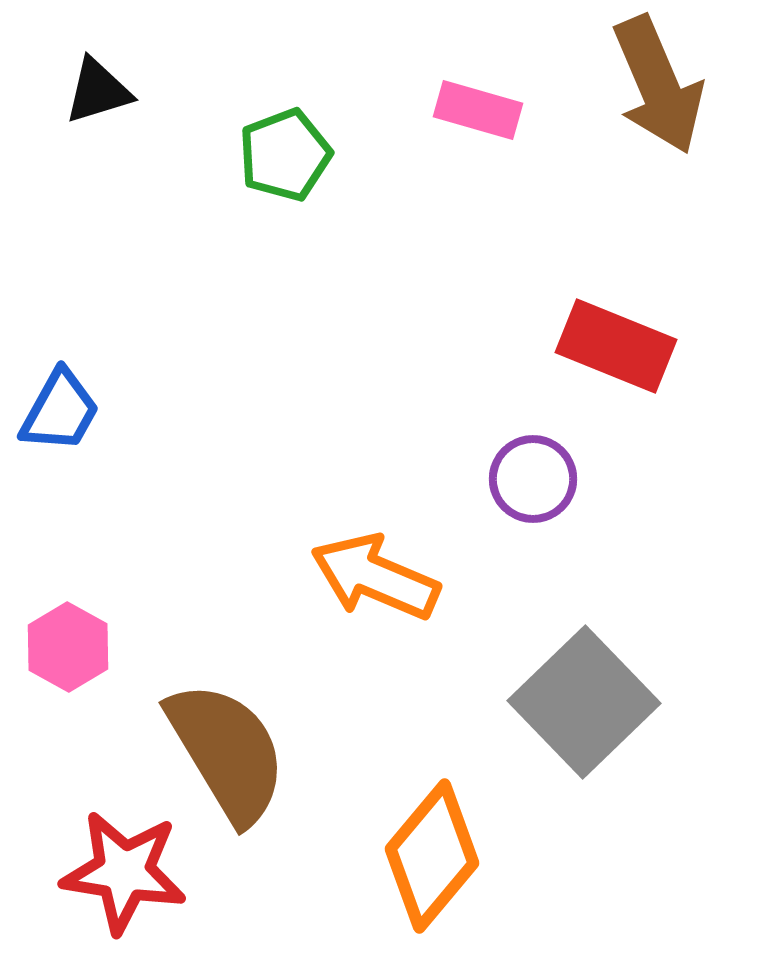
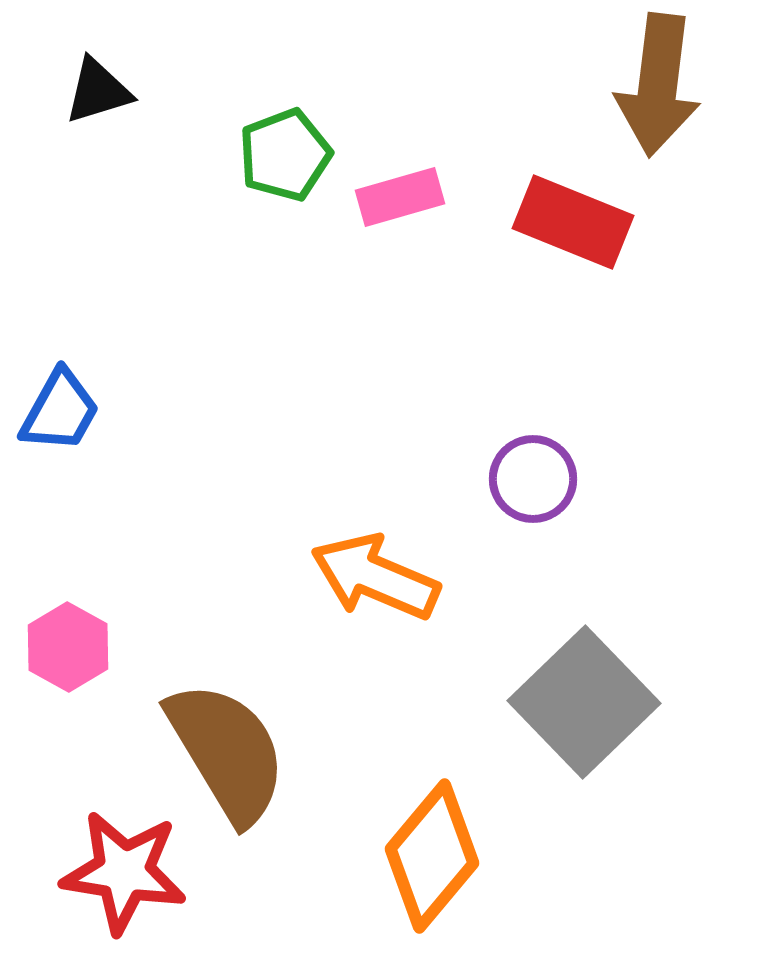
brown arrow: rotated 30 degrees clockwise
pink rectangle: moved 78 px left, 87 px down; rotated 32 degrees counterclockwise
red rectangle: moved 43 px left, 124 px up
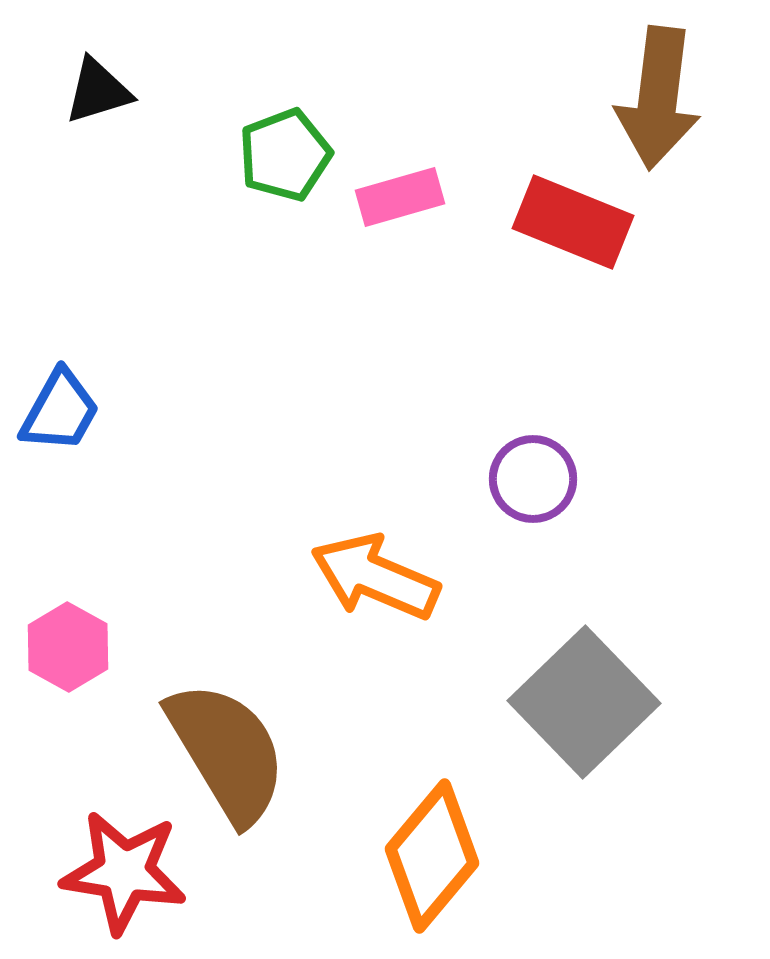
brown arrow: moved 13 px down
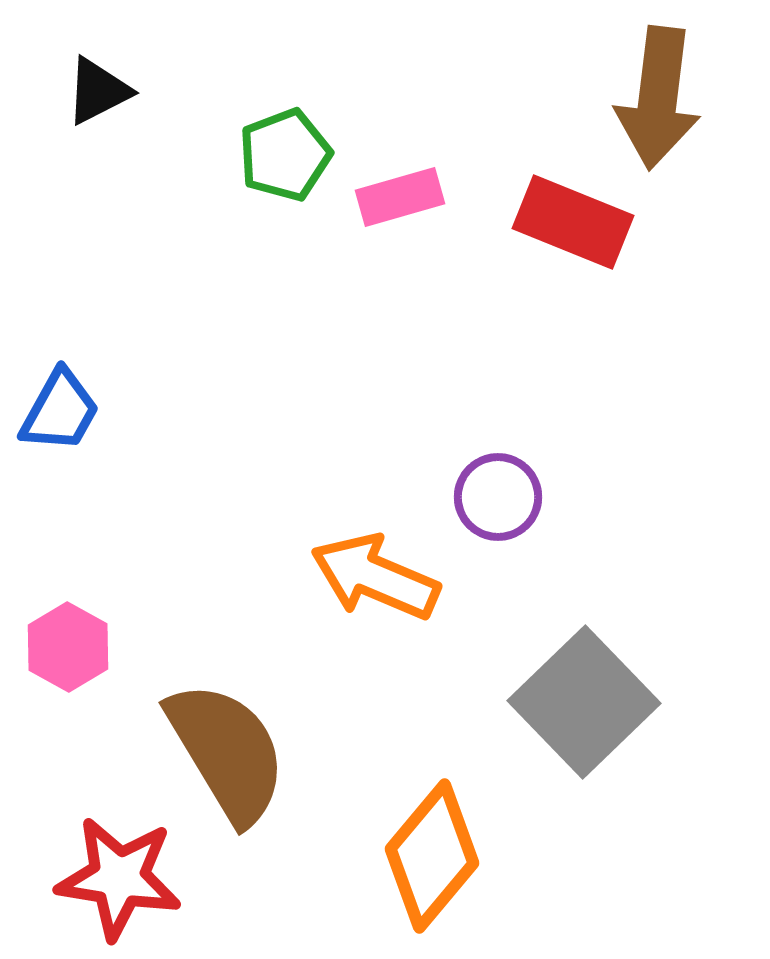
black triangle: rotated 10 degrees counterclockwise
purple circle: moved 35 px left, 18 px down
red star: moved 5 px left, 6 px down
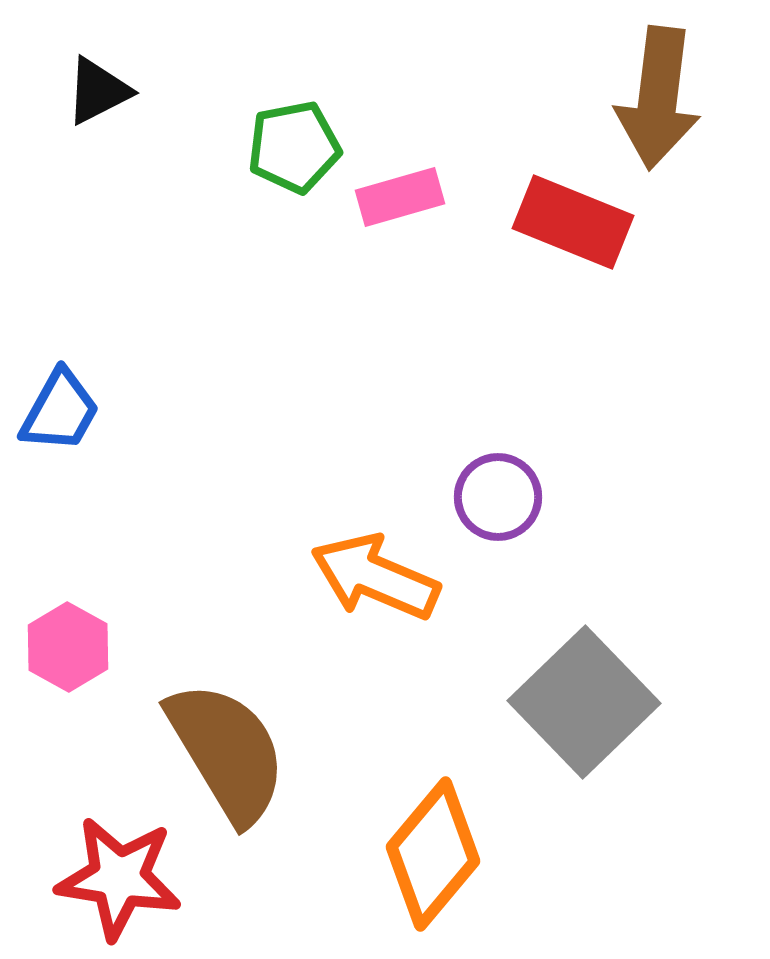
green pentagon: moved 9 px right, 8 px up; rotated 10 degrees clockwise
orange diamond: moved 1 px right, 2 px up
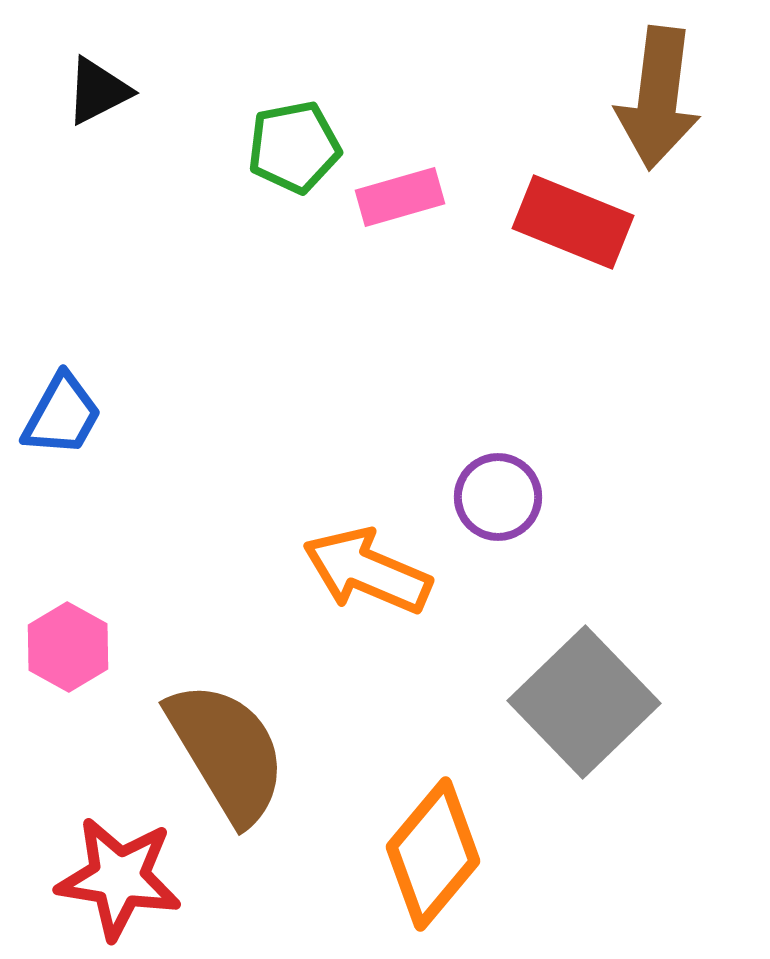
blue trapezoid: moved 2 px right, 4 px down
orange arrow: moved 8 px left, 6 px up
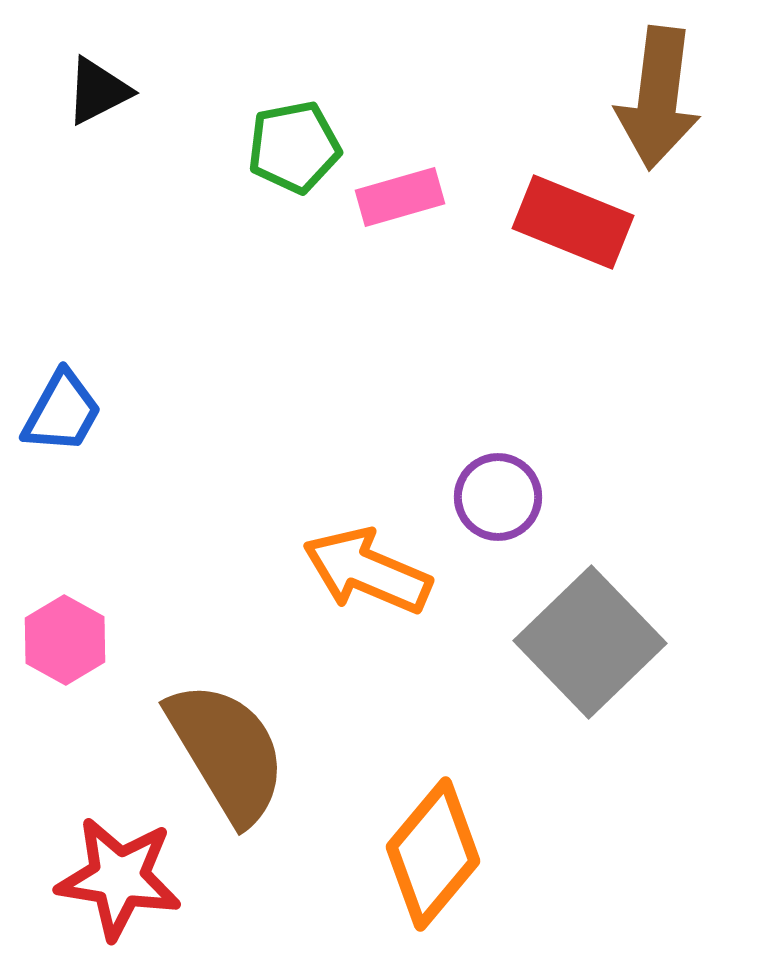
blue trapezoid: moved 3 px up
pink hexagon: moved 3 px left, 7 px up
gray square: moved 6 px right, 60 px up
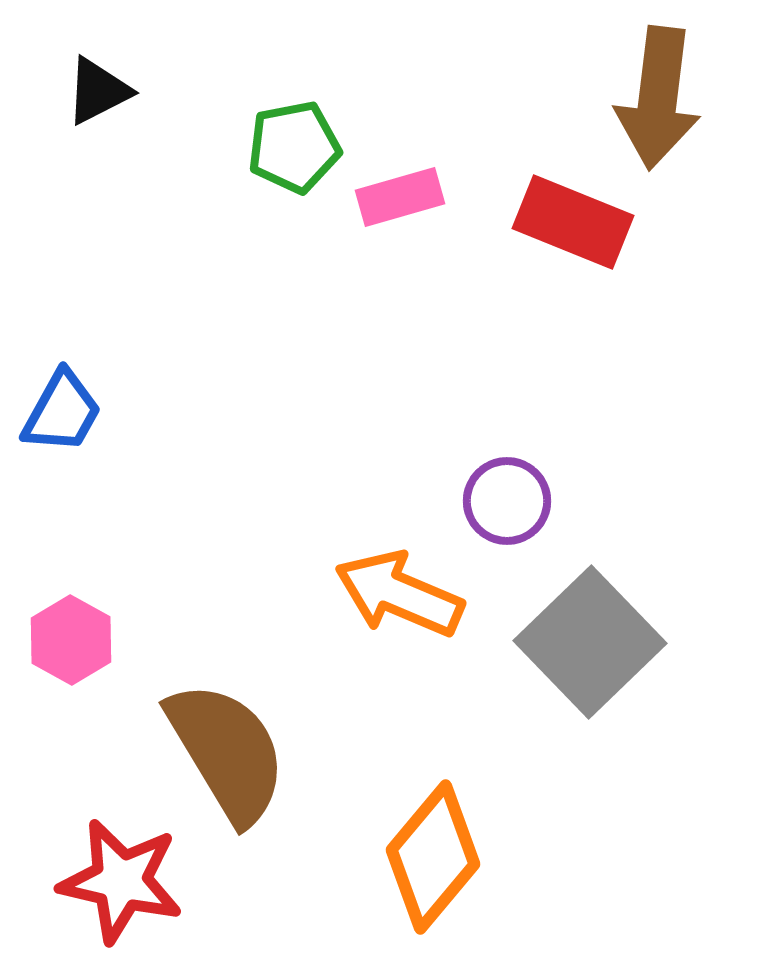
purple circle: moved 9 px right, 4 px down
orange arrow: moved 32 px right, 23 px down
pink hexagon: moved 6 px right
orange diamond: moved 3 px down
red star: moved 2 px right, 3 px down; rotated 4 degrees clockwise
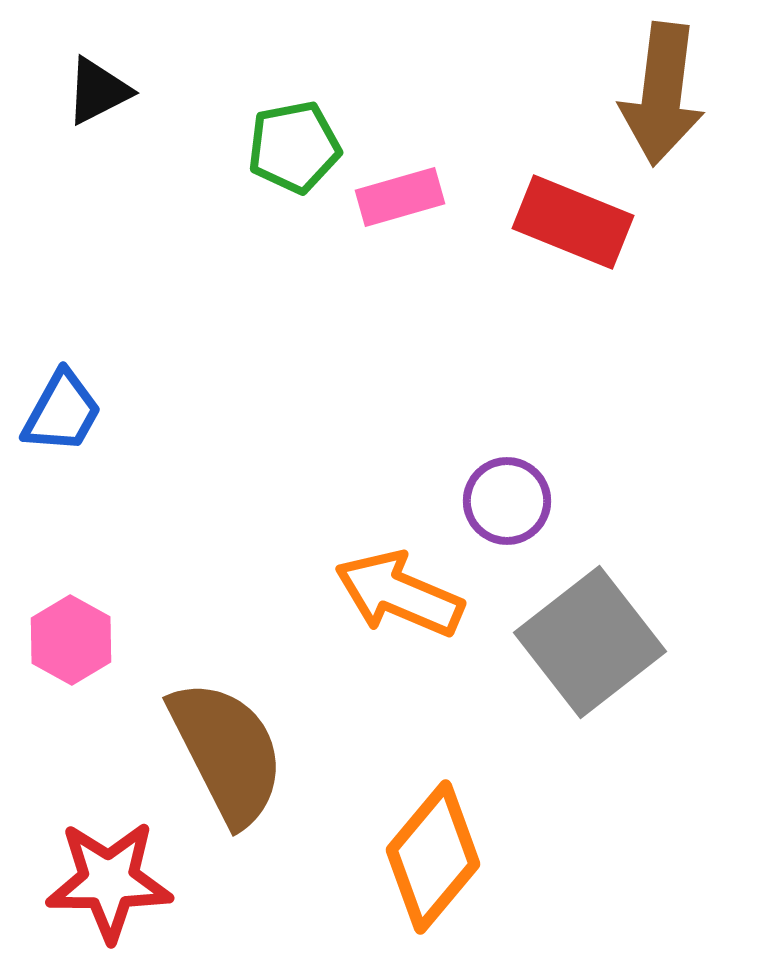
brown arrow: moved 4 px right, 4 px up
gray square: rotated 6 degrees clockwise
brown semicircle: rotated 4 degrees clockwise
red star: moved 12 px left; rotated 13 degrees counterclockwise
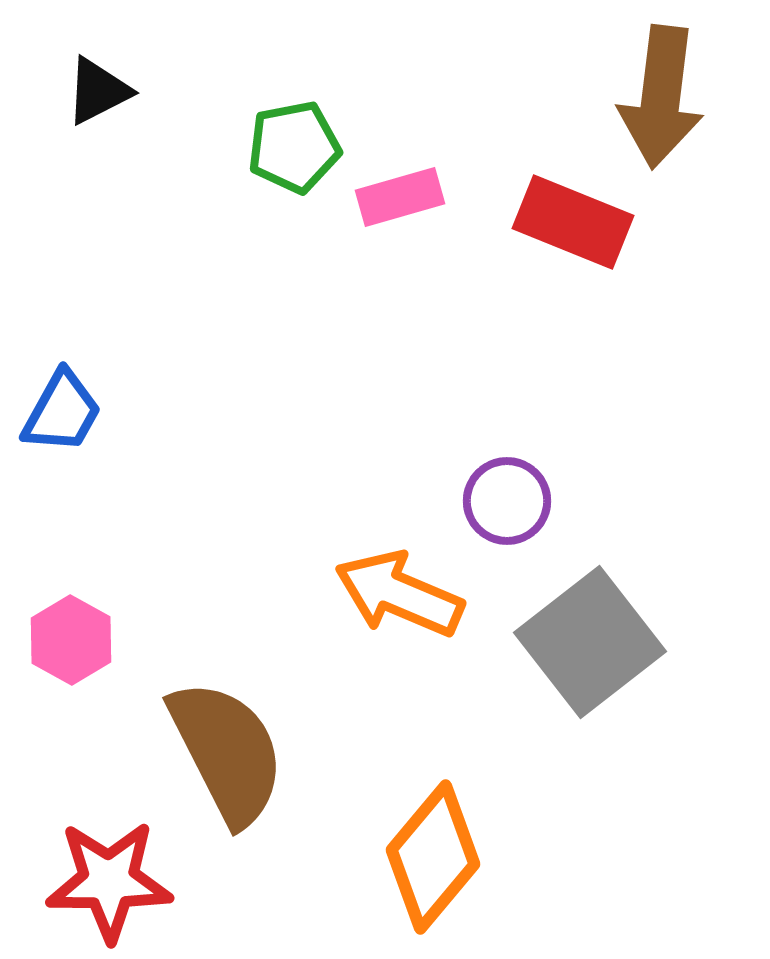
brown arrow: moved 1 px left, 3 px down
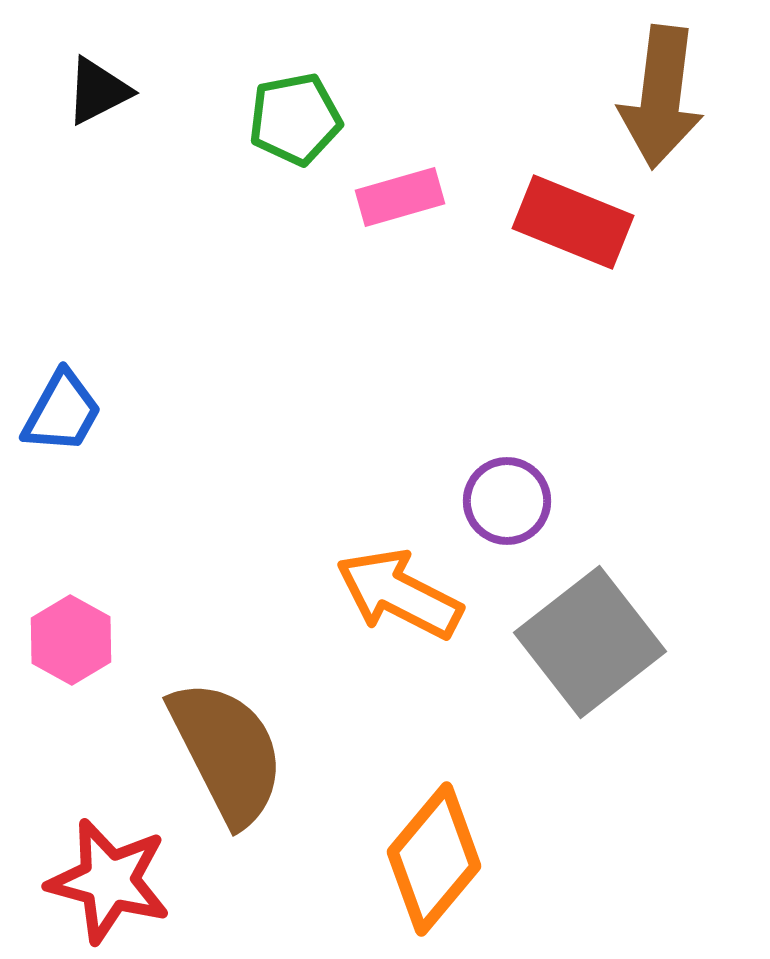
green pentagon: moved 1 px right, 28 px up
orange arrow: rotated 4 degrees clockwise
orange diamond: moved 1 px right, 2 px down
red star: rotated 15 degrees clockwise
